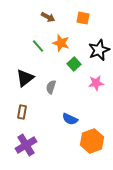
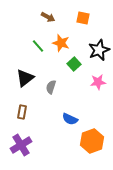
pink star: moved 2 px right, 1 px up
purple cross: moved 5 px left
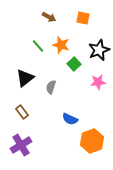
brown arrow: moved 1 px right
orange star: moved 2 px down
brown rectangle: rotated 48 degrees counterclockwise
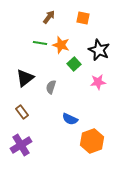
brown arrow: rotated 80 degrees counterclockwise
green line: moved 2 px right, 3 px up; rotated 40 degrees counterclockwise
black star: rotated 25 degrees counterclockwise
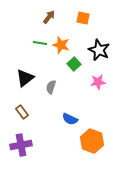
orange hexagon: rotated 20 degrees counterclockwise
purple cross: rotated 20 degrees clockwise
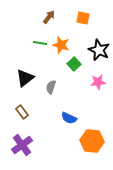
blue semicircle: moved 1 px left, 1 px up
orange hexagon: rotated 15 degrees counterclockwise
purple cross: moved 1 px right; rotated 25 degrees counterclockwise
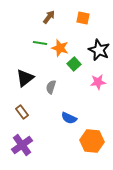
orange star: moved 1 px left, 3 px down
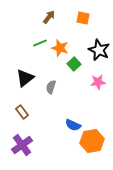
green line: rotated 32 degrees counterclockwise
blue semicircle: moved 4 px right, 7 px down
orange hexagon: rotated 15 degrees counterclockwise
